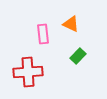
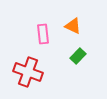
orange triangle: moved 2 px right, 2 px down
red cross: rotated 24 degrees clockwise
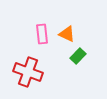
orange triangle: moved 6 px left, 8 px down
pink rectangle: moved 1 px left
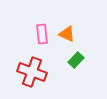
green rectangle: moved 2 px left, 4 px down
red cross: moved 4 px right
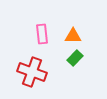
orange triangle: moved 6 px right, 2 px down; rotated 24 degrees counterclockwise
green rectangle: moved 1 px left, 2 px up
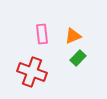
orange triangle: rotated 24 degrees counterclockwise
green rectangle: moved 3 px right
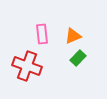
red cross: moved 5 px left, 6 px up
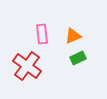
green rectangle: rotated 21 degrees clockwise
red cross: rotated 16 degrees clockwise
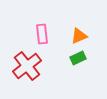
orange triangle: moved 6 px right
red cross: rotated 16 degrees clockwise
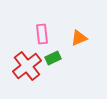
orange triangle: moved 2 px down
green rectangle: moved 25 px left
